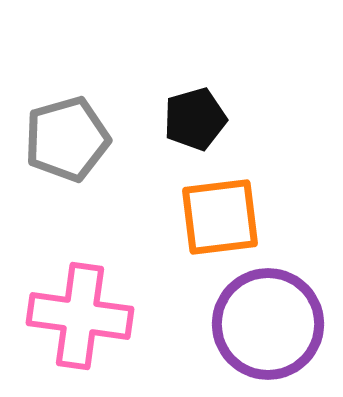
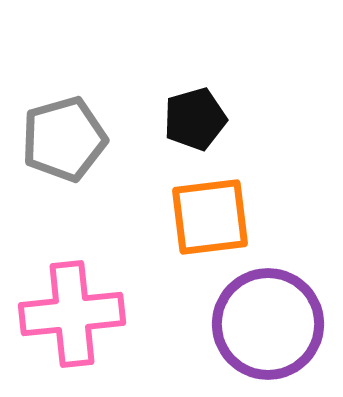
gray pentagon: moved 3 px left
orange square: moved 10 px left
pink cross: moved 8 px left, 2 px up; rotated 14 degrees counterclockwise
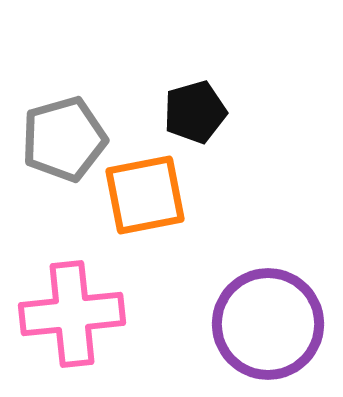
black pentagon: moved 7 px up
orange square: moved 65 px left, 22 px up; rotated 4 degrees counterclockwise
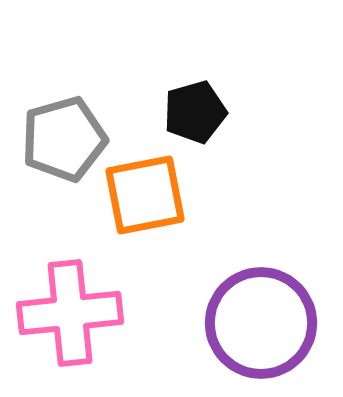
pink cross: moved 2 px left, 1 px up
purple circle: moved 7 px left, 1 px up
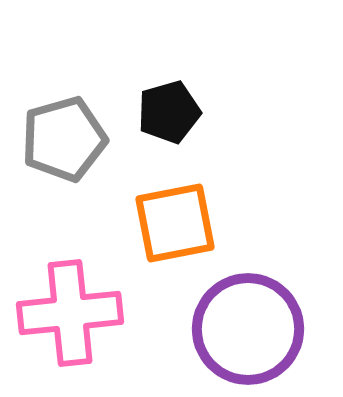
black pentagon: moved 26 px left
orange square: moved 30 px right, 28 px down
purple circle: moved 13 px left, 6 px down
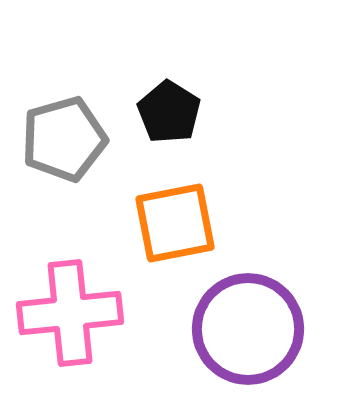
black pentagon: rotated 24 degrees counterclockwise
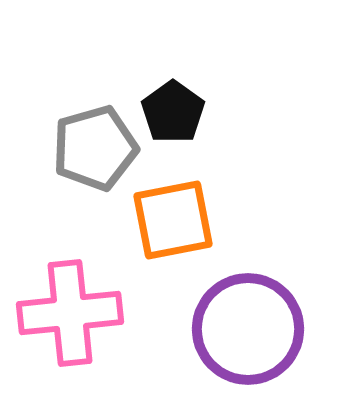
black pentagon: moved 4 px right; rotated 4 degrees clockwise
gray pentagon: moved 31 px right, 9 px down
orange square: moved 2 px left, 3 px up
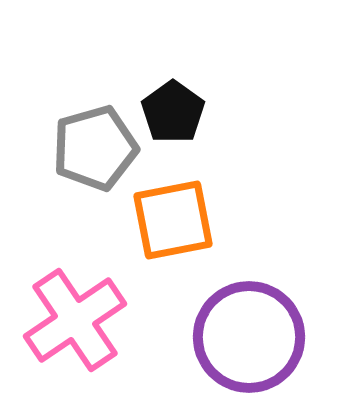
pink cross: moved 5 px right, 7 px down; rotated 28 degrees counterclockwise
purple circle: moved 1 px right, 8 px down
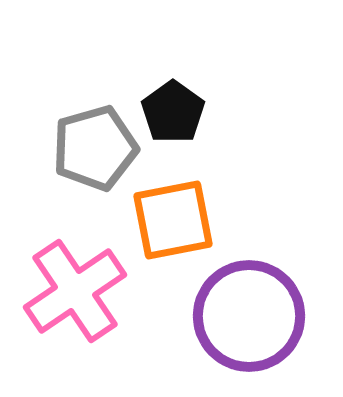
pink cross: moved 29 px up
purple circle: moved 21 px up
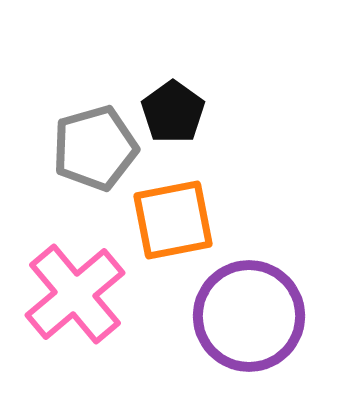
pink cross: moved 3 px down; rotated 6 degrees counterclockwise
